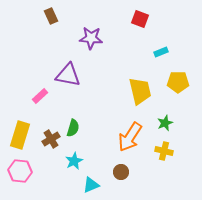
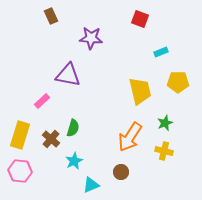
pink rectangle: moved 2 px right, 5 px down
brown cross: rotated 18 degrees counterclockwise
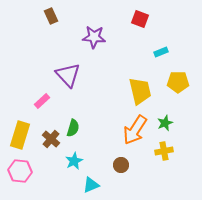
purple star: moved 3 px right, 1 px up
purple triangle: rotated 36 degrees clockwise
orange arrow: moved 5 px right, 7 px up
yellow cross: rotated 24 degrees counterclockwise
brown circle: moved 7 px up
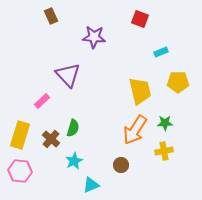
green star: rotated 21 degrees clockwise
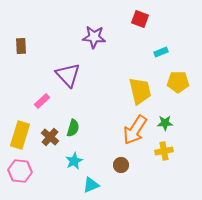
brown rectangle: moved 30 px left, 30 px down; rotated 21 degrees clockwise
brown cross: moved 1 px left, 2 px up
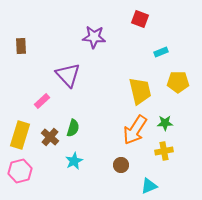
pink hexagon: rotated 20 degrees counterclockwise
cyan triangle: moved 58 px right, 1 px down
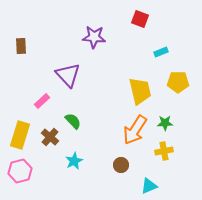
green semicircle: moved 7 px up; rotated 60 degrees counterclockwise
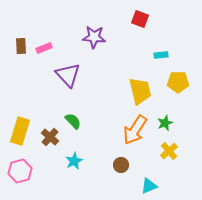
cyan rectangle: moved 3 px down; rotated 16 degrees clockwise
pink rectangle: moved 2 px right, 53 px up; rotated 21 degrees clockwise
green star: rotated 21 degrees counterclockwise
yellow rectangle: moved 4 px up
yellow cross: moved 5 px right; rotated 30 degrees counterclockwise
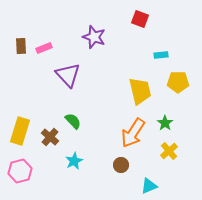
purple star: rotated 15 degrees clockwise
green star: rotated 14 degrees counterclockwise
orange arrow: moved 2 px left, 3 px down
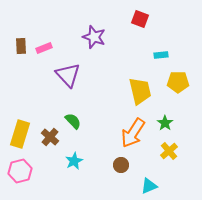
yellow rectangle: moved 3 px down
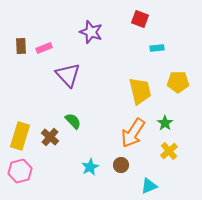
purple star: moved 3 px left, 5 px up
cyan rectangle: moved 4 px left, 7 px up
yellow rectangle: moved 2 px down
cyan star: moved 16 px right, 6 px down
